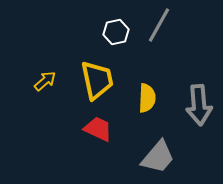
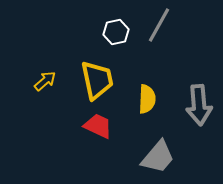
yellow semicircle: moved 1 px down
red trapezoid: moved 3 px up
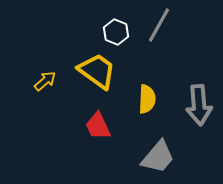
white hexagon: rotated 25 degrees counterclockwise
yellow trapezoid: moved 9 px up; rotated 42 degrees counterclockwise
red trapezoid: rotated 140 degrees counterclockwise
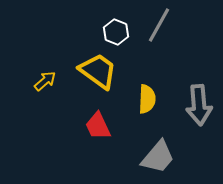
yellow trapezoid: moved 1 px right
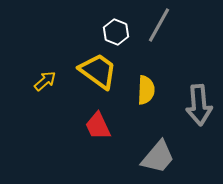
yellow semicircle: moved 1 px left, 9 px up
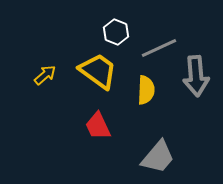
gray line: moved 23 px down; rotated 36 degrees clockwise
yellow arrow: moved 6 px up
gray arrow: moved 3 px left, 29 px up
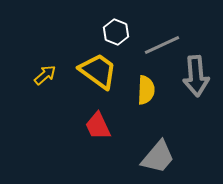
gray line: moved 3 px right, 3 px up
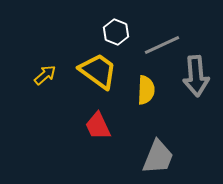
gray trapezoid: rotated 18 degrees counterclockwise
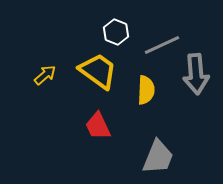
gray arrow: moved 2 px up
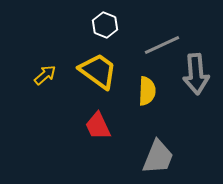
white hexagon: moved 11 px left, 7 px up
yellow semicircle: moved 1 px right, 1 px down
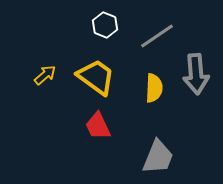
gray line: moved 5 px left, 9 px up; rotated 9 degrees counterclockwise
yellow trapezoid: moved 2 px left, 6 px down
yellow semicircle: moved 7 px right, 3 px up
